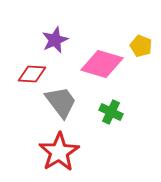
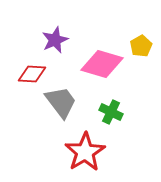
yellow pentagon: rotated 20 degrees clockwise
red star: moved 26 px right
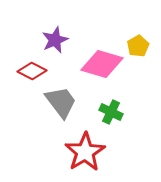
yellow pentagon: moved 3 px left
red diamond: moved 3 px up; rotated 24 degrees clockwise
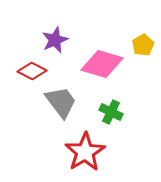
yellow pentagon: moved 5 px right, 1 px up
